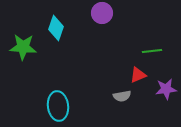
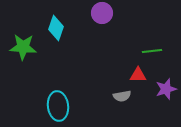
red triangle: rotated 24 degrees clockwise
purple star: rotated 10 degrees counterclockwise
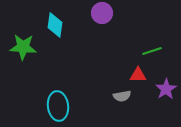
cyan diamond: moved 1 px left, 3 px up; rotated 10 degrees counterclockwise
green line: rotated 12 degrees counterclockwise
purple star: rotated 15 degrees counterclockwise
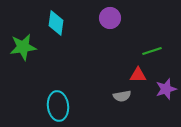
purple circle: moved 8 px right, 5 px down
cyan diamond: moved 1 px right, 2 px up
green star: rotated 12 degrees counterclockwise
purple star: rotated 15 degrees clockwise
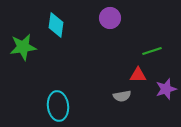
cyan diamond: moved 2 px down
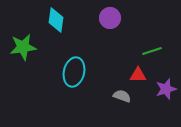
cyan diamond: moved 5 px up
gray semicircle: rotated 150 degrees counterclockwise
cyan ellipse: moved 16 px right, 34 px up; rotated 20 degrees clockwise
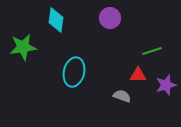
purple star: moved 4 px up
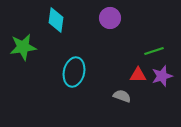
green line: moved 2 px right
purple star: moved 4 px left, 9 px up
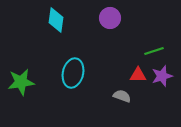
green star: moved 2 px left, 35 px down
cyan ellipse: moved 1 px left, 1 px down
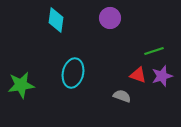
red triangle: rotated 18 degrees clockwise
green star: moved 3 px down
